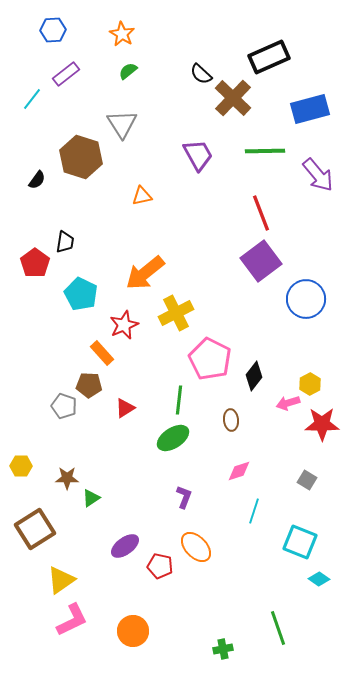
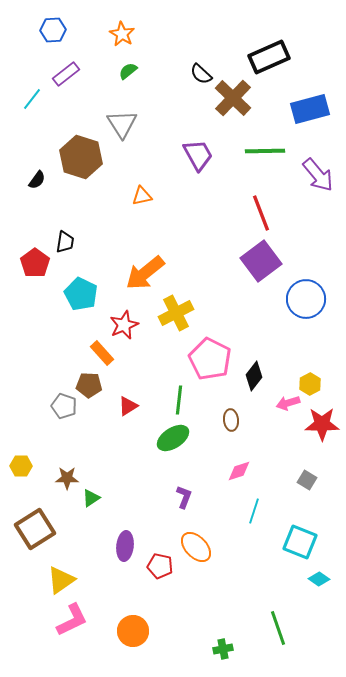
red triangle at (125, 408): moved 3 px right, 2 px up
purple ellipse at (125, 546): rotated 48 degrees counterclockwise
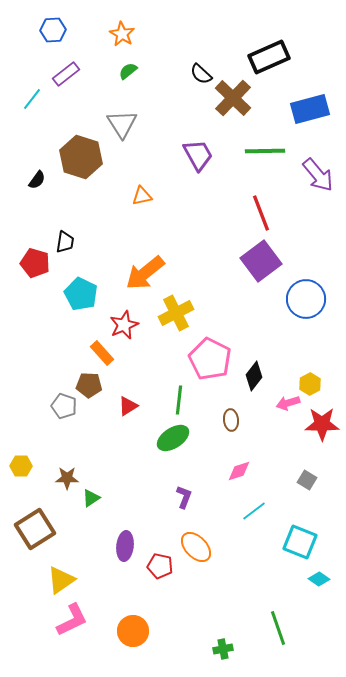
red pentagon at (35, 263): rotated 20 degrees counterclockwise
cyan line at (254, 511): rotated 35 degrees clockwise
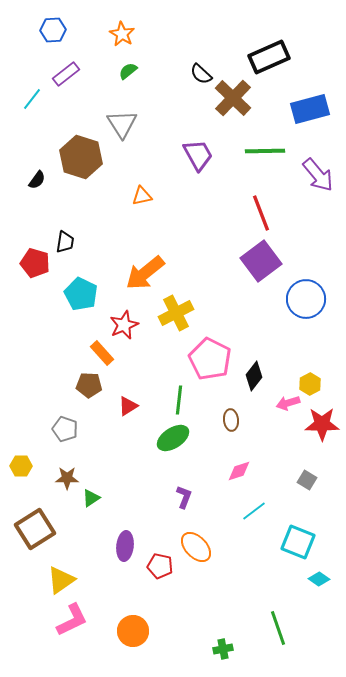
gray pentagon at (64, 406): moved 1 px right, 23 px down
cyan square at (300, 542): moved 2 px left
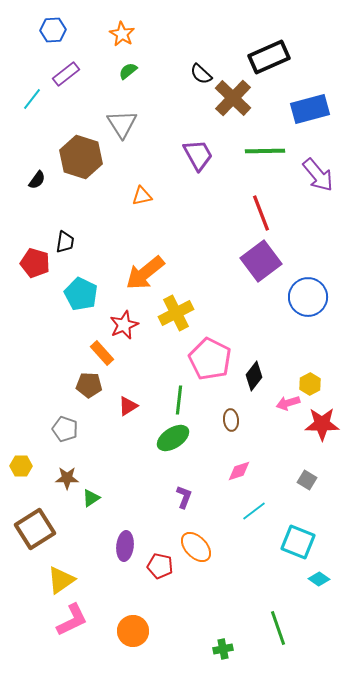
blue circle at (306, 299): moved 2 px right, 2 px up
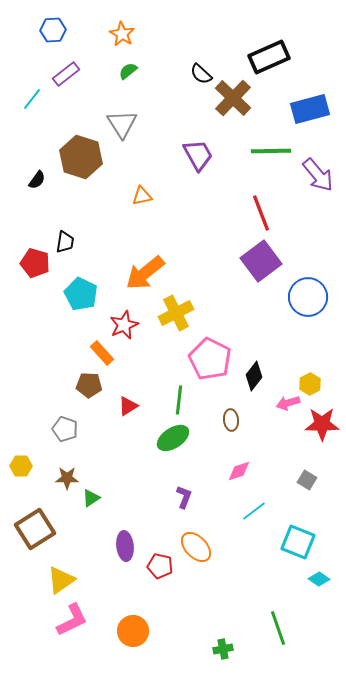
green line at (265, 151): moved 6 px right
purple ellipse at (125, 546): rotated 12 degrees counterclockwise
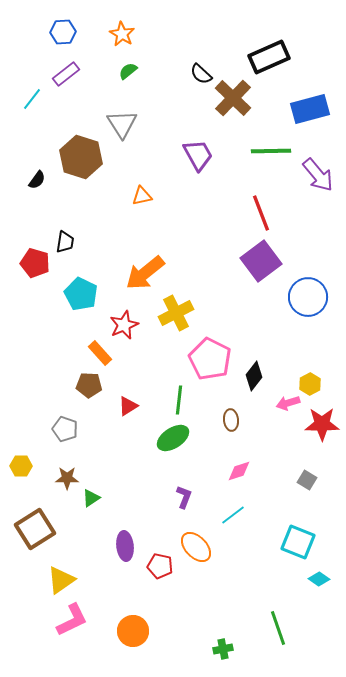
blue hexagon at (53, 30): moved 10 px right, 2 px down
orange rectangle at (102, 353): moved 2 px left
cyan line at (254, 511): moved 21 px left, 4 px down
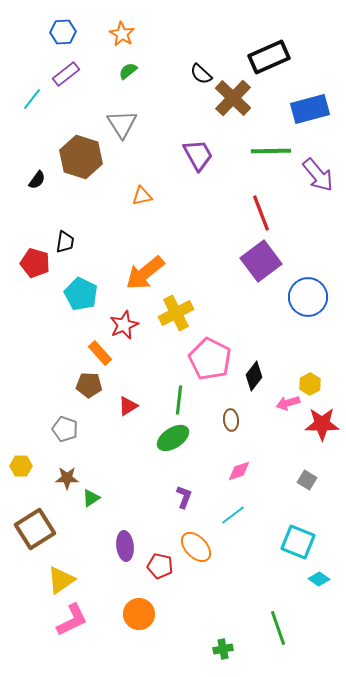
orange circle at (133, 631): moved 6 px right, 17 px up
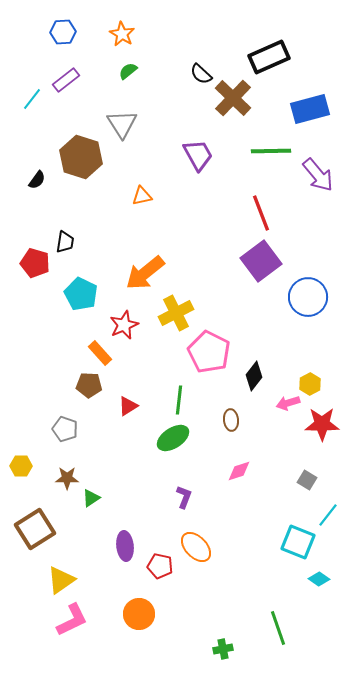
purple rectangle at (66, 74): moved 6 px down
pink pentagon at (210, 359): moved 1 px left, 7 px up
cyan line at (233, 515): moved 95 px right; rotated 15 degrees counterclockwise
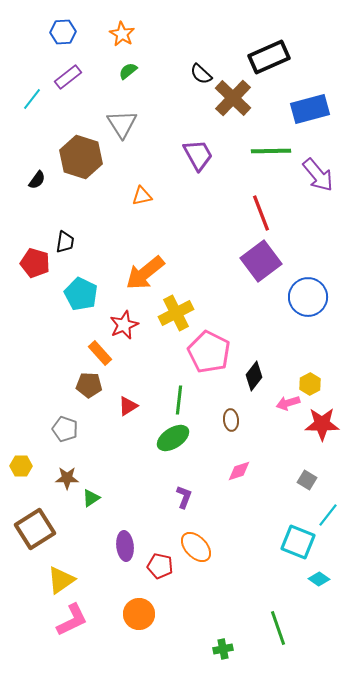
purple rectangle at (66, 80): moved 2 px right, 3 px up
